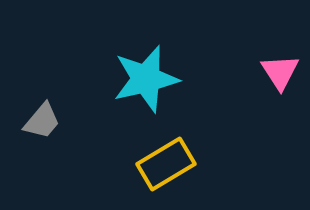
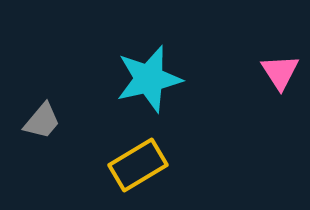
cyan star: moved 3 px right
yellow rectangle: moved 28 px left, 1 px down
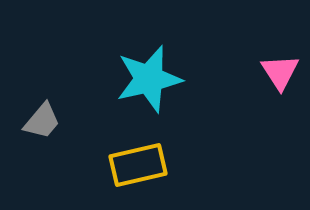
yellow rectangle: rotated 18 degrees clockwise
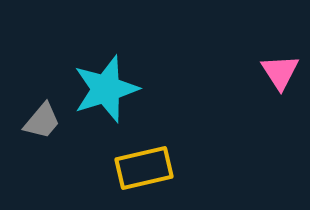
cyan star: moved 43 px left, 10 px down; rotated 4 degrees counterclockwise
yellow rectangle: moved 6 px right, 3 px down
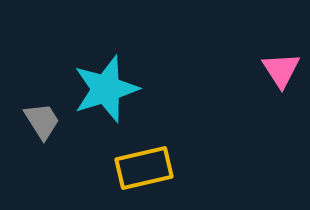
pink triangle: moved 1 px right, 2 px up
gray trapezoid: rotated 72 degrees counterclockwise
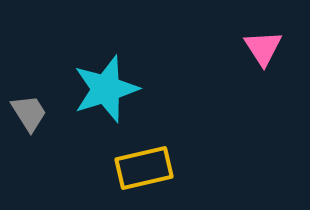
pink triangle: moved 18 px left, 22 px up
gray trapezoid: moved 13 px left, 8 px up
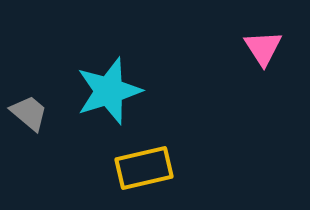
cyan star: moved 3 px right, 2 px down
gray trapezoid: rotated 18 degrees counterclockwise
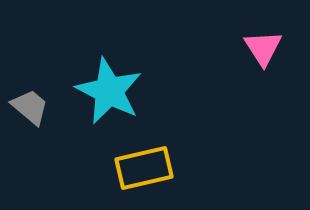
cyan star: rotated 28 degrees counterclockwise
gray trapezoid: moved 1 px right, 6 px up
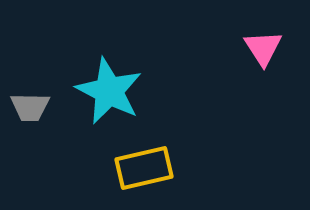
gray trapezoid: rotated 141 degrees clockwise
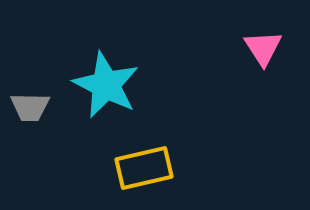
cyan star: moved 3 px left, 6 px up
